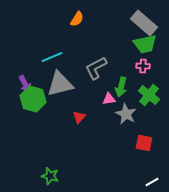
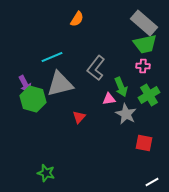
gray L-shape: rotated 25 degrees counterclockwise
green arrow: rotated 36 degrees counterclockwise
green cross: rotated 20 degrees clockwise
green star: moved 4 px left, 3 px up
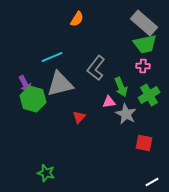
pink triangle: moved 3 px down
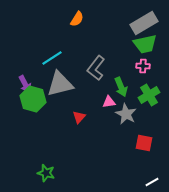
gray rectangle: rotated 72 degrees counterclockwise
cyan line: moved 1 px down; rotated 10 degrees counterclockwise
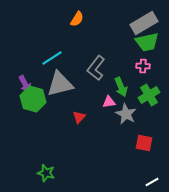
green trapezoid: moved 2 px right, 2 px up
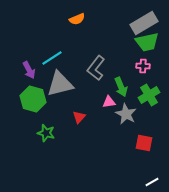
orange semicircle: rotated 35 degrees clockwise
purple arrow: moved 4 px right, 14 px up
green star: moved 40 px up
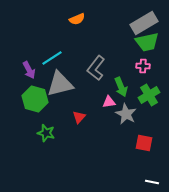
green hexagon: moved 2 px right
white line: rotated 40 degrees clockwise
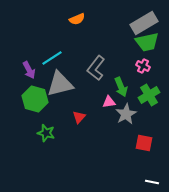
pink cross: rotated 24 degrees clockwise
gray star: rotated 15 degrees clockwise
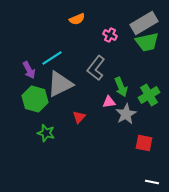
pink cross: moved 33 px left, 31 px up
gray triangle: rotated 12 degrees counterclockwise
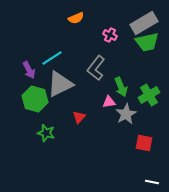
orange semicircle: moved 1 px left, 1 px up
